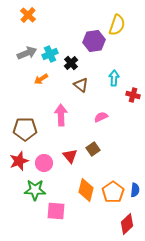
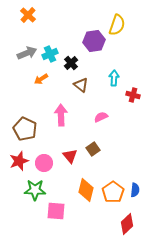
brown pentagon: rotated 25 degrees clockwise
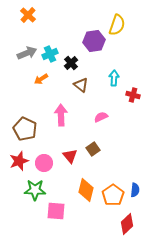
orange pentagon: moved 3 px down
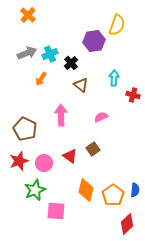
orange arrow: rotated 24 degrees counterclockwise
red triangle: rotated 14 degrees counterclockwise
green star: rotated 25 degrees counterclockwise
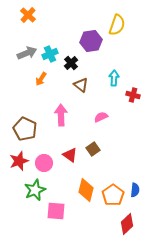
purple hexagon: moved 3 px left
red triangle: moved 1 px up
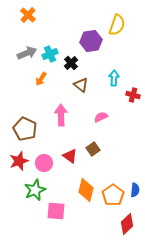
red triangle: moved 1 px down
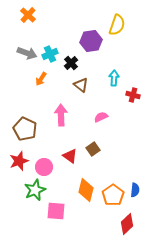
gray arrow: rotated 42 degrees clockwise
pink circle: moved 4 px down
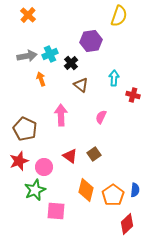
yellow semicircle: moved 2 px right, 9 px up
gray arrow: moved 3 px down; rotated 30 degrees counterclockwise
orange arrow: rotated 128 degrees clockwise
pink semicircle: rotated 40 degrees counterclockwise
brown square: moved 1 px right, 5 px down
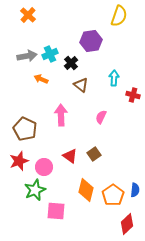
orange arrow: rotated 48 degrees counterclockwise
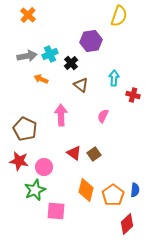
pink semicircle: moved 2 px right, 1 px up
red triangle: moved 4 px right, 3 px up
red star: rotated 30 degrees clockwise
